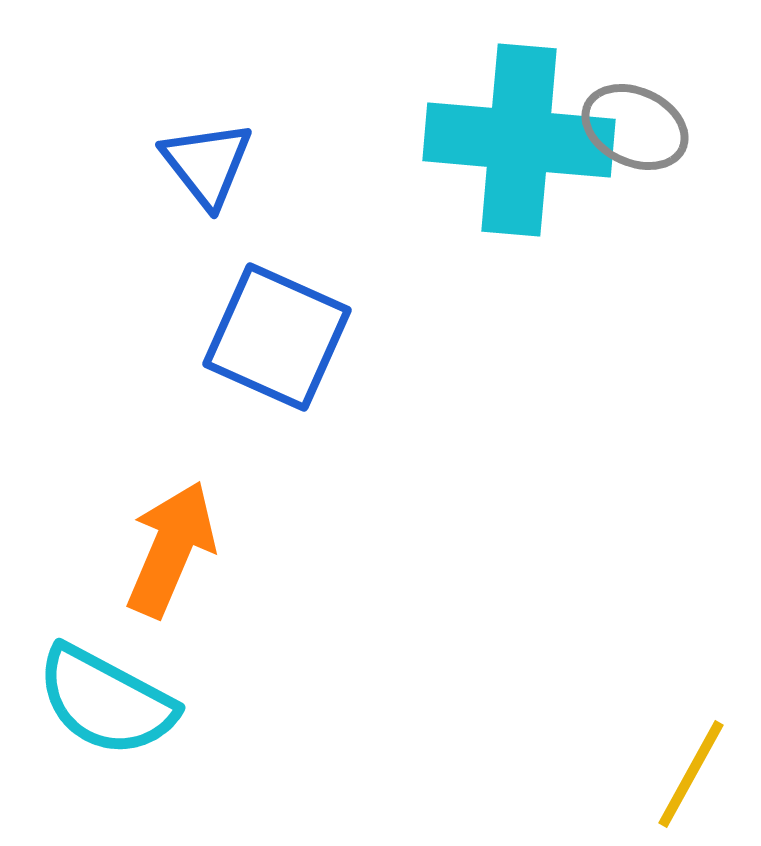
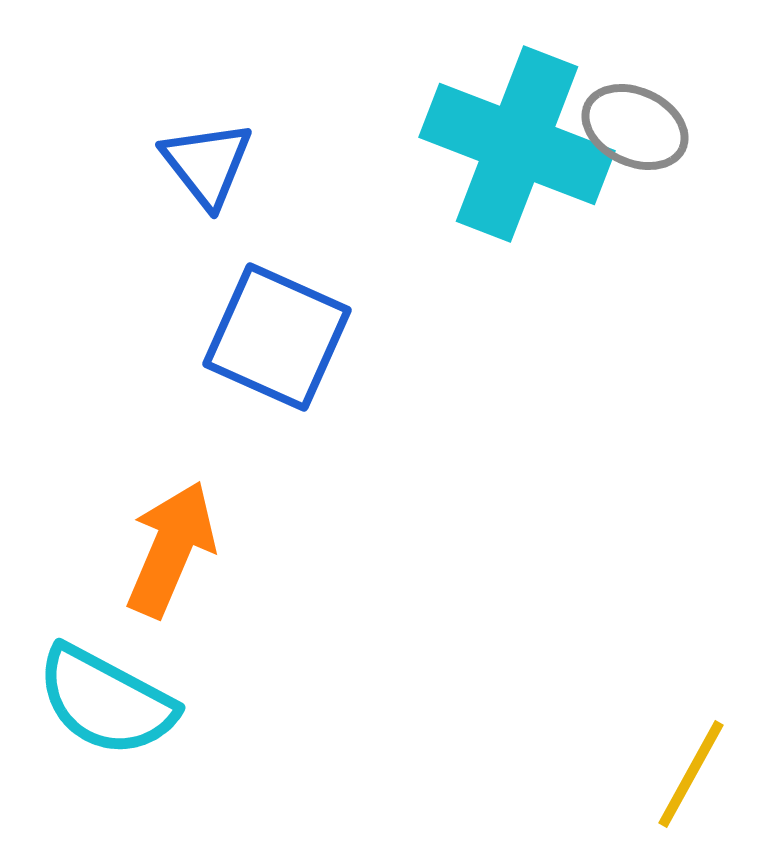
cyan cross: moved 2 px left, 4 px down; rotated 16 degrees clockwise
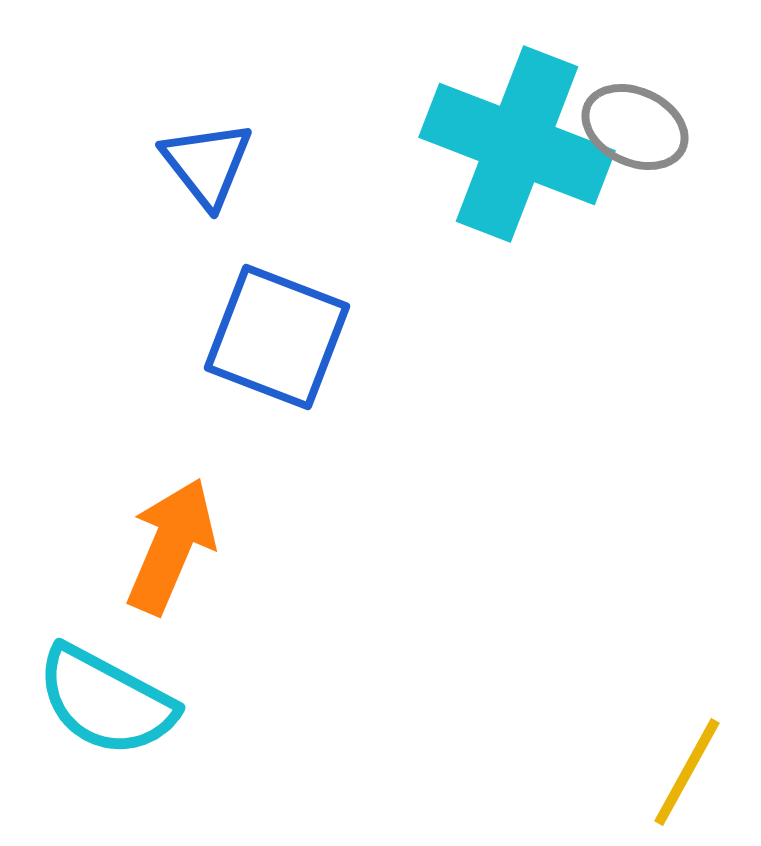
blue square: rotated 3 degrees counterclockwise
orange arrow: moved 3 px up
yellow line: moved 4 px left, 2 px up
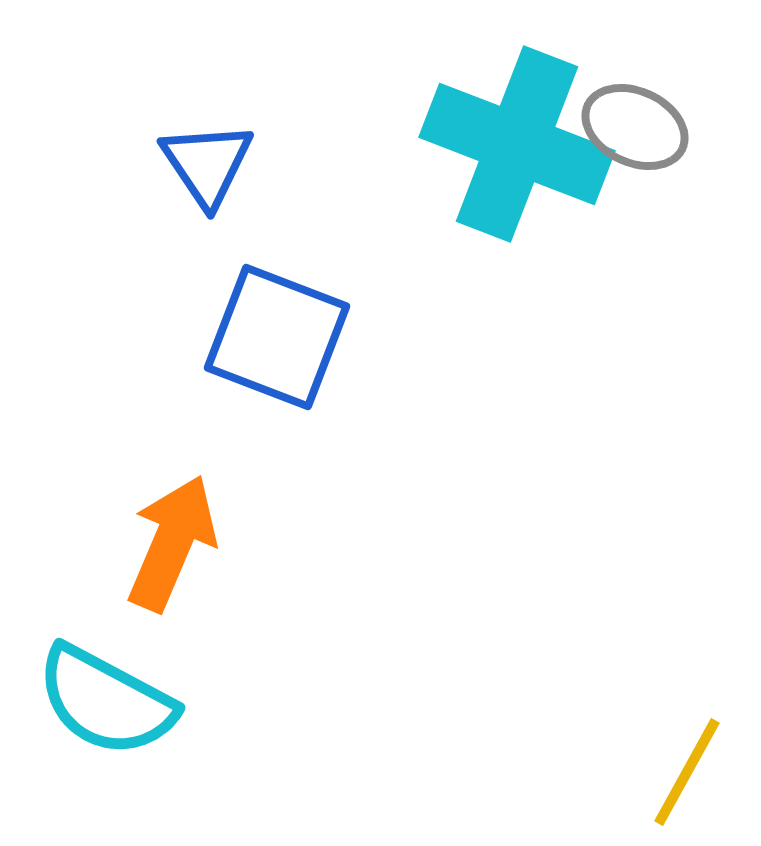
blue triangle: rotated 4 degrees clockwise
orange arrow: moved 1 px right, 3 px up
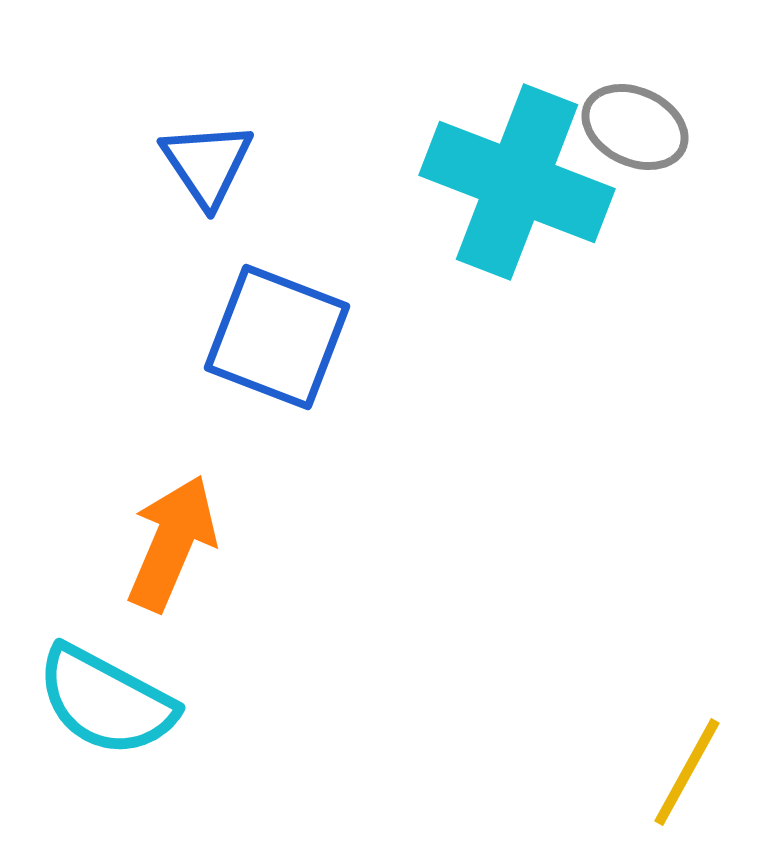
cyan cross: moved 38 px down
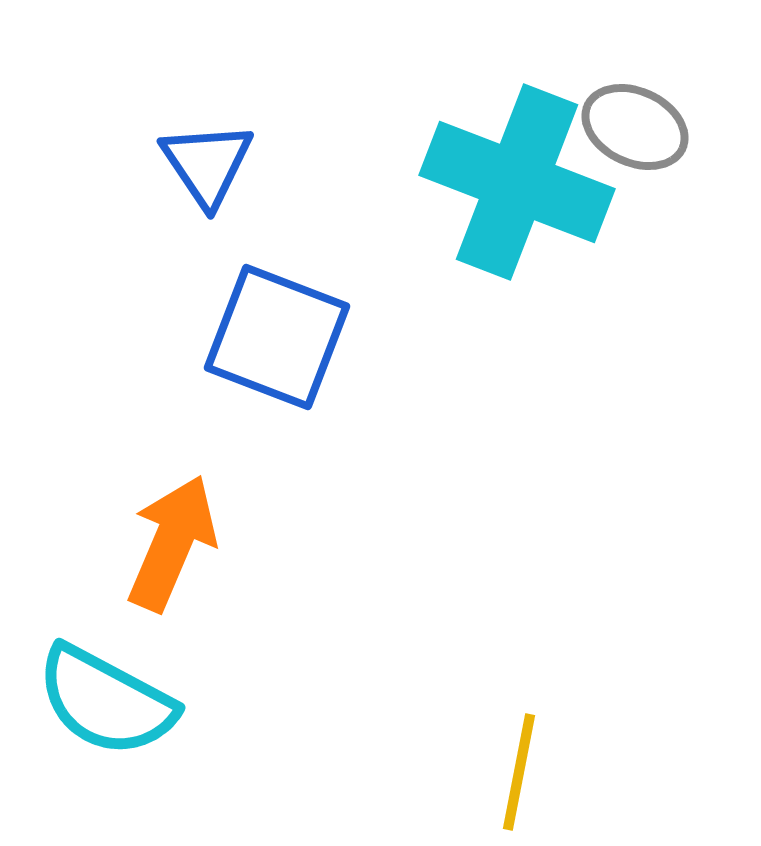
yellow line: moved 168 px left; rotated 18 degrees counterclockwise
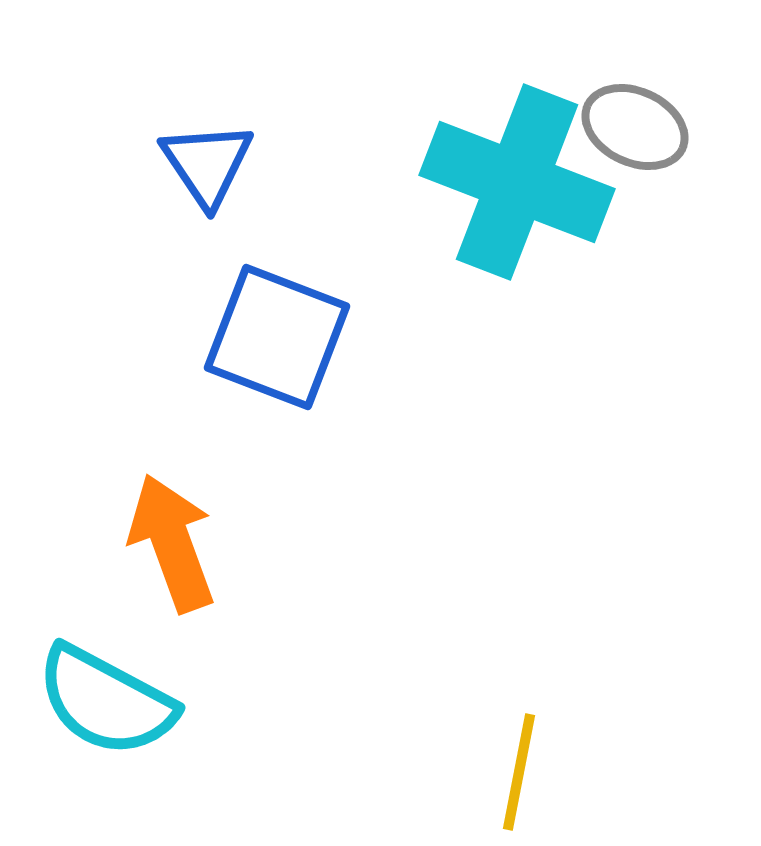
orange arrow: rotated 43 degrees counterclockwise
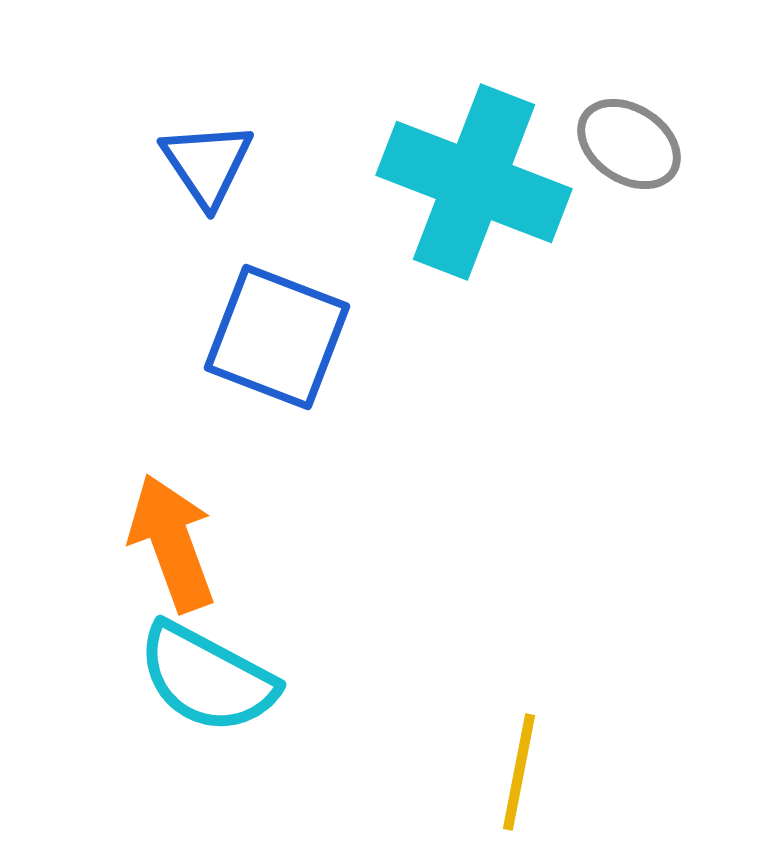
gray ellipse: moved 6 px left, 17 px down; rotated 8 degrees clockwise
cyan cross: moved 43 px left
cyan semicircle: moved 101 px right, 23 px up
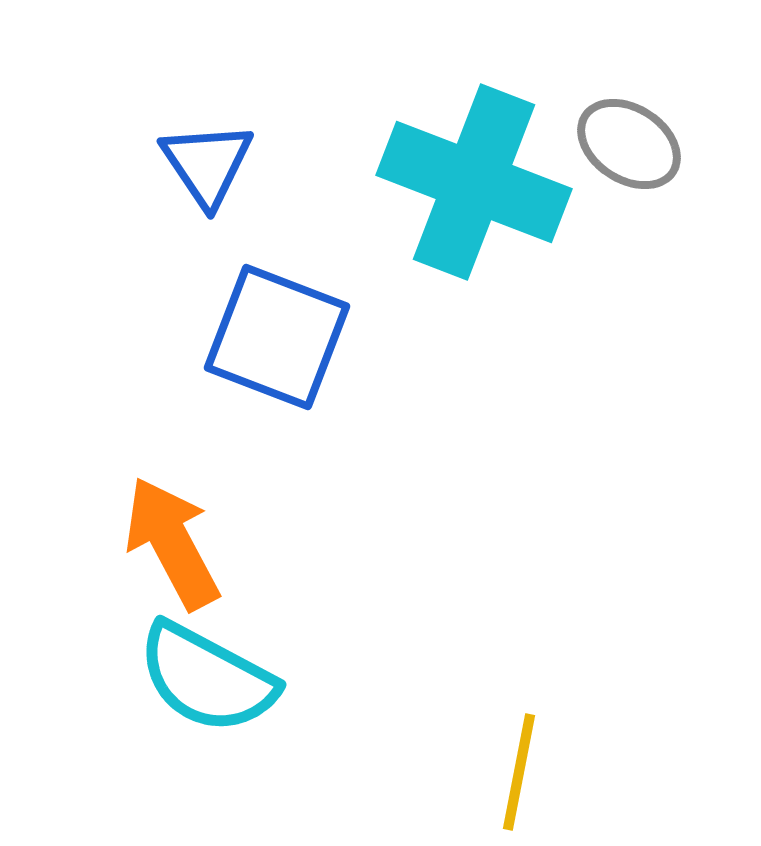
orange arrow: rotated 8 degrees counterclockwise
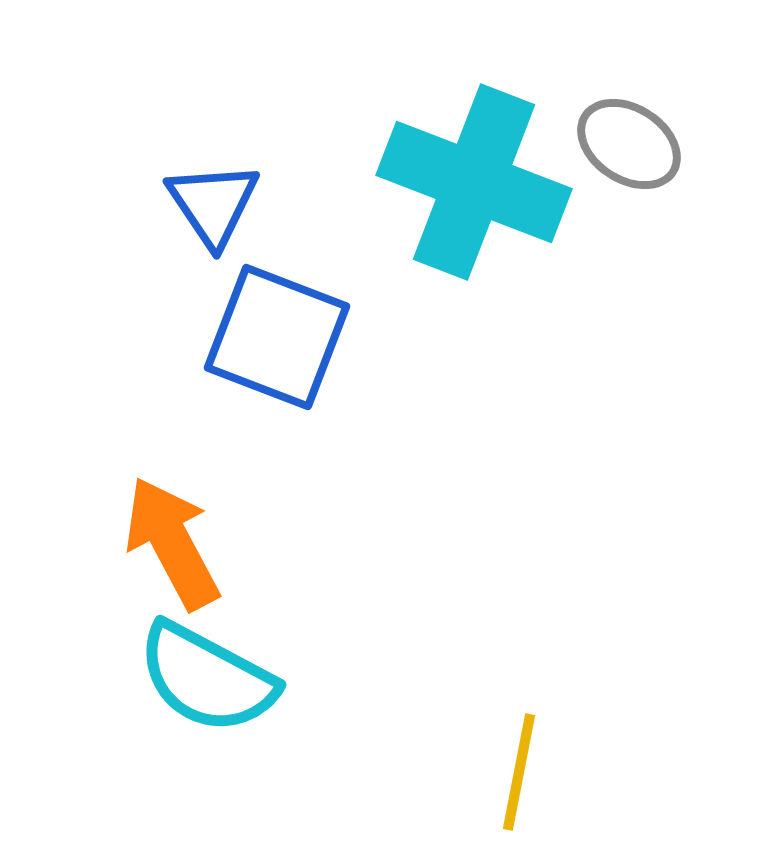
blue triangle: moved 6 px right, 40 px down
